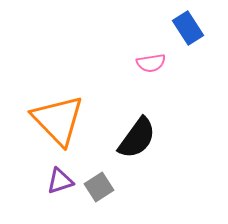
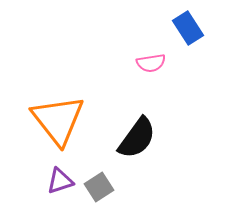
orange triangle: rotated 6 degrees clockwise
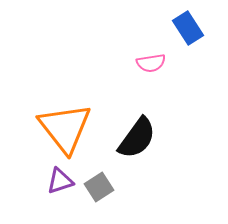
orange triangle: moved 7 px right, 8 px down
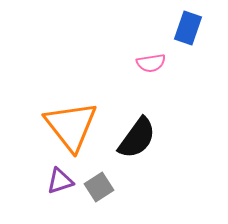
blue rectangle: rotated 52 degrees clockwise
orange triangle: moved 6 px right, 2 px up
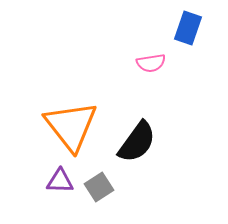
black semicircle: moved 4 px down
purple triangle: rotated 20 degrees clockwise
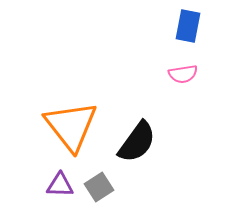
blue rectangle: moved 2 px up; rotated 8 degrees counterclockwise
pink semicircle: moved 32 px right, 11 px down
purple triangle: moved 4 px down
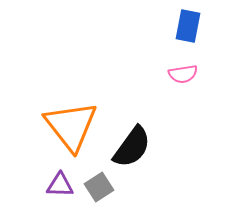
black semicircle: moved 5 px left, 5 px down
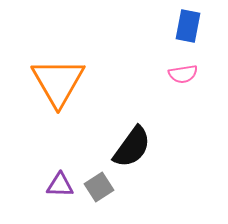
orange triangle: moved 13 px left, 44 px up; rotated 8 degrees clockwise
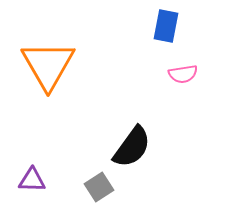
blue rectangle: moved 22 px left
orange triangle: moved 10 px left, 17 px up
purple triangle: moved 28 px left, 5 px up
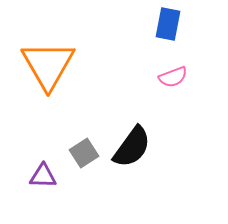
blue rectangle: moved 2 px right, 2 px up
pink semicircle: moved 10 px left, 3 px down; rotated 12 degrees counterclockwise
purple triangle: moved 11 px right, 4 px up
gray square: moved 15 px left, 34 px up
